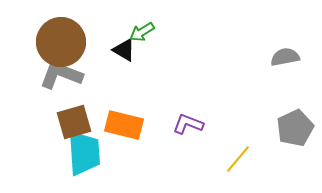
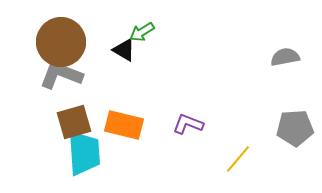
gray pentagon: rotated 21 degrees clockwise
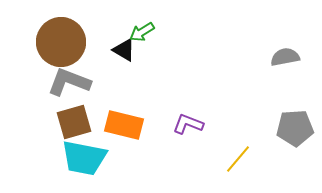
gray L-shape: moved 8 px right, 7 px down
cyan trapezoid: moved 5 px down; rotated 105 degrees clockwise
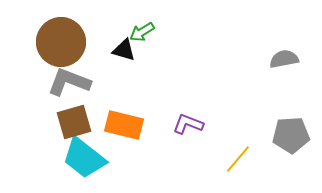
black triangle: rotated 15 degrees counterclockwise
gray semicircle: moved 1 px left, 2 px down
gray pentagon: moved 4 px left, 7 px down
cyan trapezoid: rotated 27 degrees clockwise
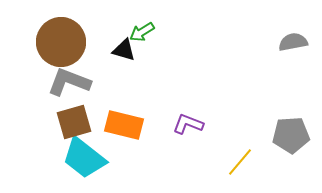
gray semicircle: moved 9 px right, 17 px up
yellow line: moved 2 px right, 3 px down
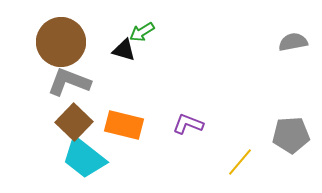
brown square: rotated 30 degrees counterclockwise
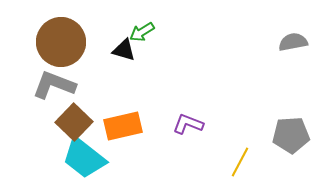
gray L-shape: moved 15 px left, 3 px down
orange rectangle: moved 1 px left, 1 px down; rotated 27 degrees counterclockwise
yellow line: rotated 12 degrees counterclockwise
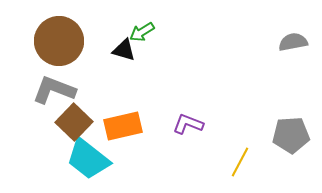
brown circle: moved 2 px left, 1 px up
gray L-shape: moved 5 px down
cyan trapezoid: moved 4 px right, 1 px down
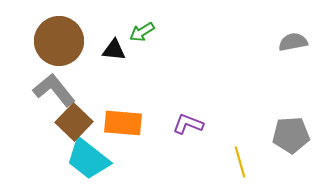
black triangle: moved 10 px left; rotated 10 degrees counterclockwise
gray L-shape: rotated 30 degrees clockwise
orange rectangle: moved 3 px up; rotated 18 degrees clockwise
yellow line: rotated 44 degrees counterclockwise
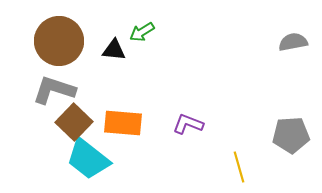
gray L-shape: rotated 33 degrees counterclockwise
yellow line: moved 1 px left, 5 px down
